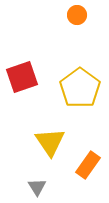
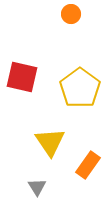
orange circle: moved 6 px left, 1 px up
red square: rotated 32 degrees clockwise
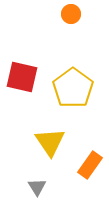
yellow pentagon: moved 7 px left
orange rectangle: moved 2 px right
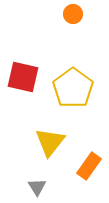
orange circle: moved 2 px right
red square: moved 1 px right
yellow triangle: rotated 12 degrees clockwise
orange rectangle: moved 1 px left, 1 px down
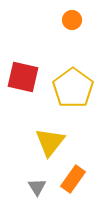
orange circle: moved 1 px left, 6 px down
orange rectangle: moved 16 px left, 13 px down
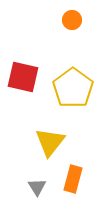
orange rectangle: rotated 20 degrees counterclockwise
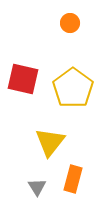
orange circle: moved 2 px left, 3 px down
red square: moved 2 px down
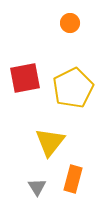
red square: moved 2 px right, 1 px up; rotated 24 degrees counterclockwise
yellow pentagon: rotated 9 degrees clockwise
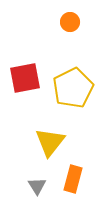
orange circle: moved 1 px up
gray triangle: moved 1 px up
